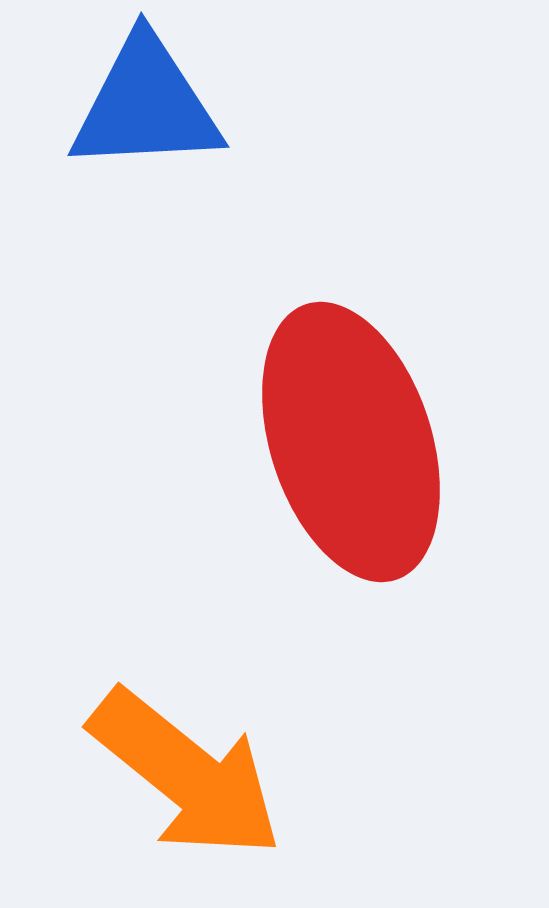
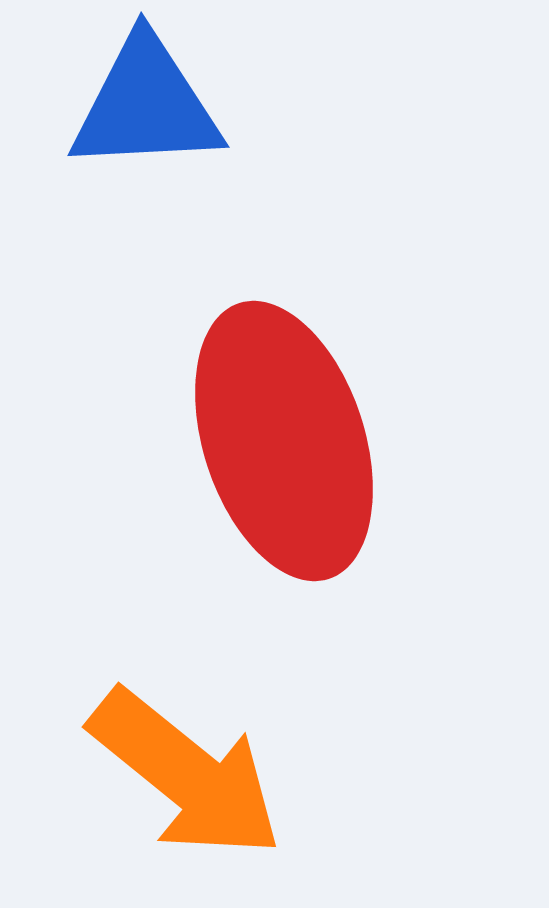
red ellipse: moved 67 px left, 1 px up
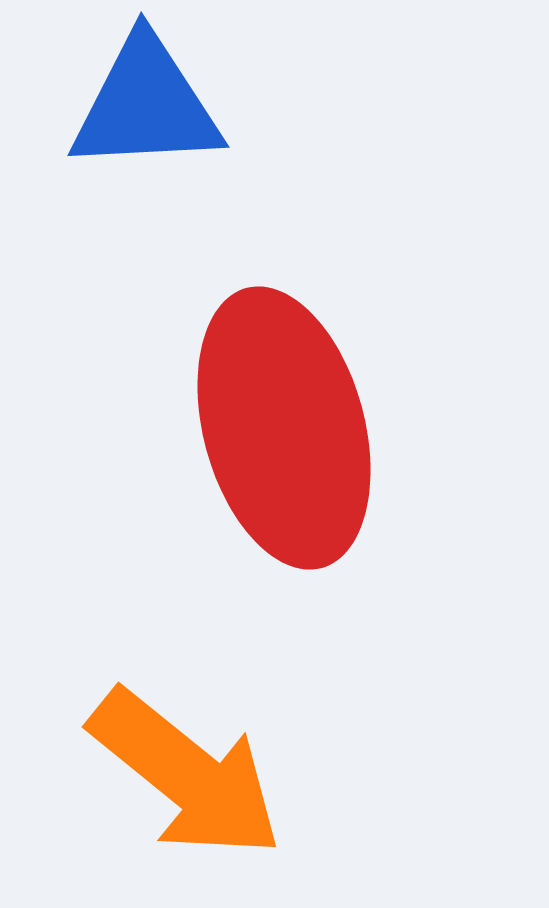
red ellipse: moved 13 px up; rotated 3 degrees clockwise
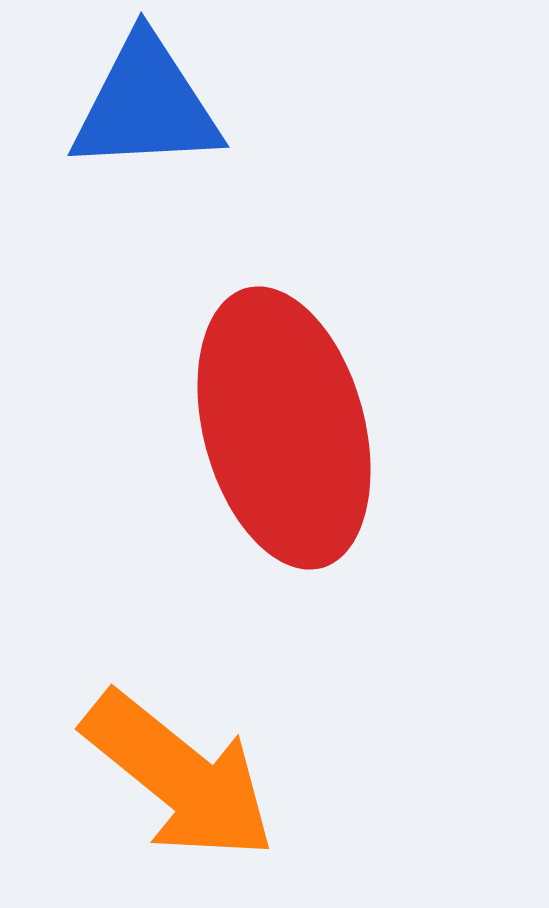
orange arrow: moved 7 px left, 2 px down
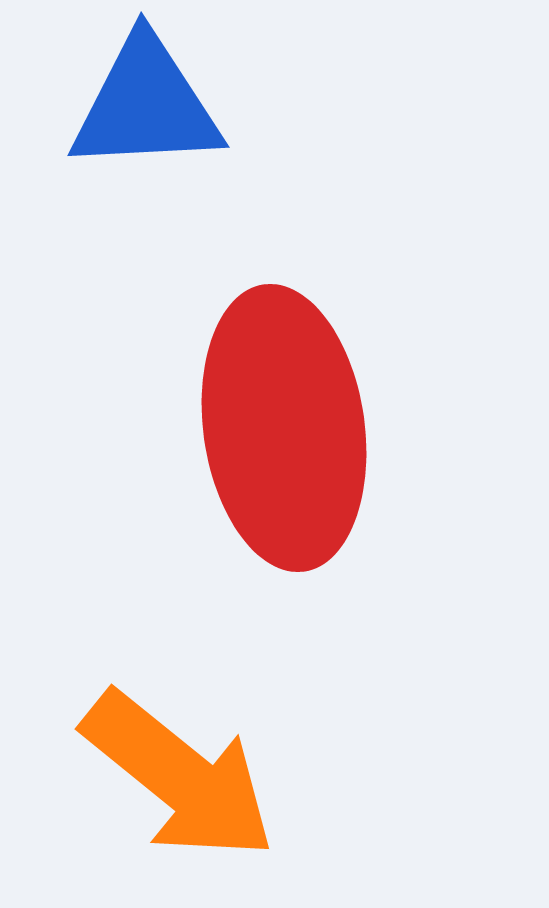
red ellipse: rotated 7 degrees clockwise
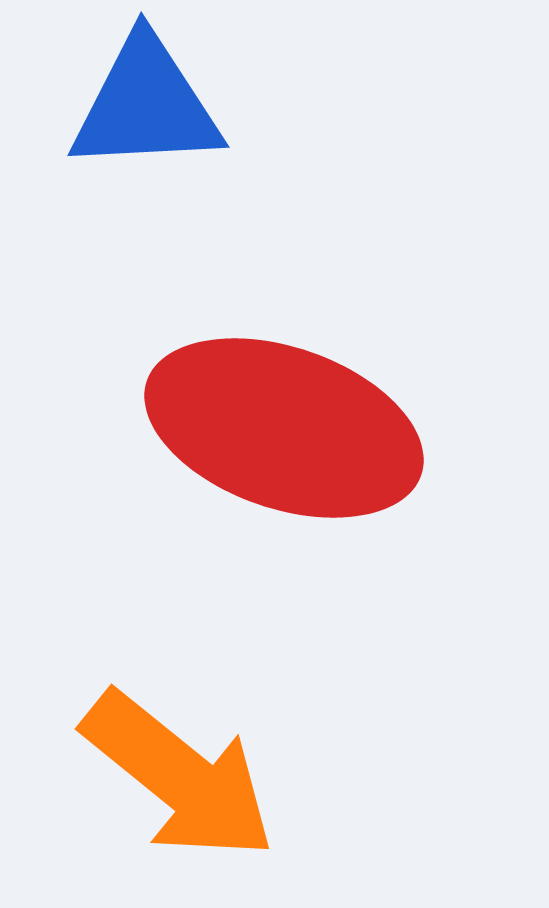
red ellipse: rotated 63 degrees counterclockwise
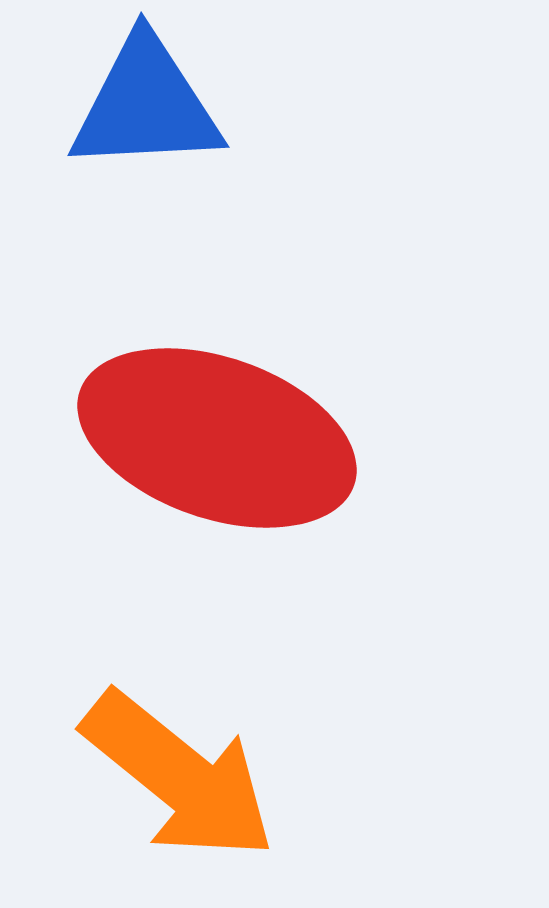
red ellipse: moved 67 px left, 10 px down
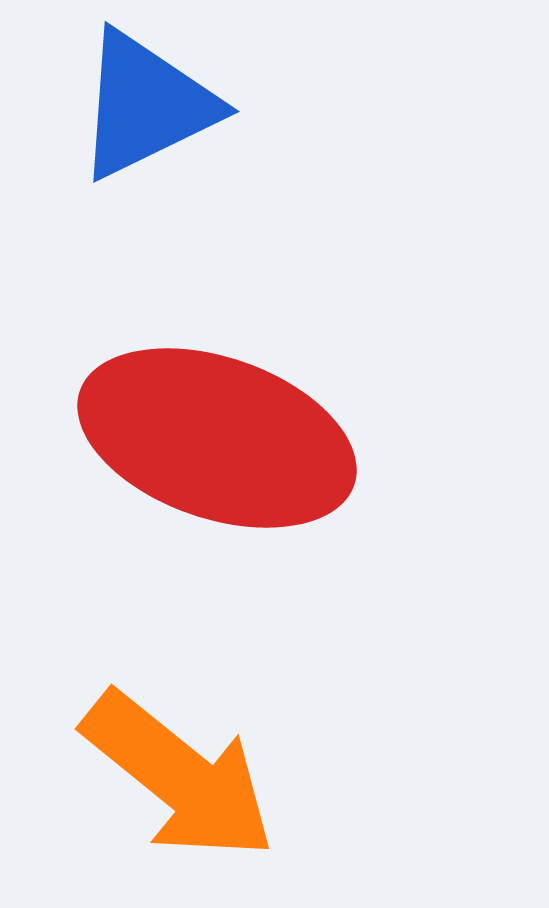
blue triangle: rotated 23 degrees counterclockwise
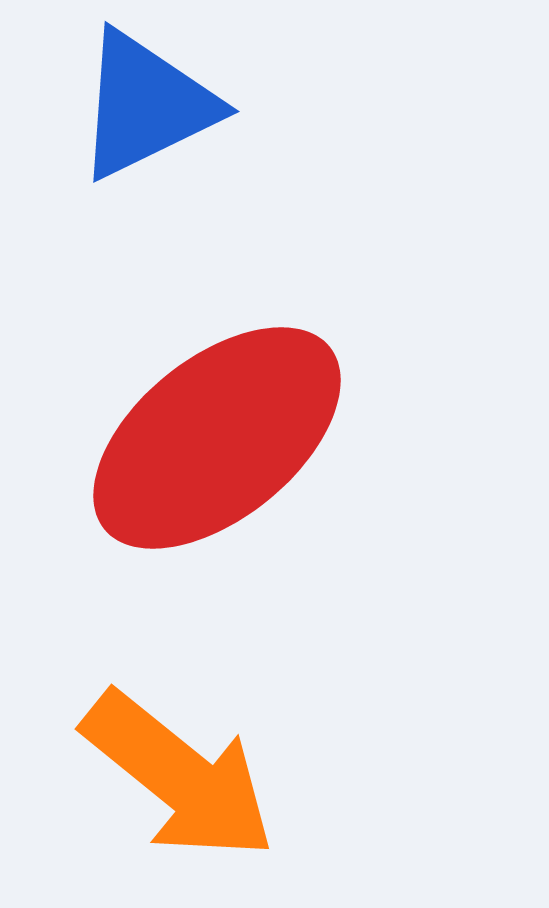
red ellipse: rotated 58 degrees counterclockwise
